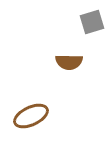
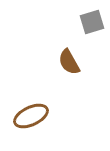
brown semicircle: rotated 60 degrees clockwise
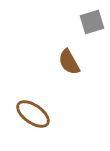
brown ellipse: moved 2 px right, 2 px up; rotated 60 degrees clockwise
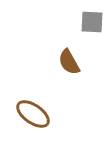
gray square: rotated 20 degrees clockwise
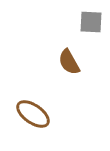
gray square: moved 1 px left
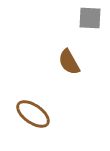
gray square: moved 1 px left, 4 px up
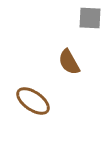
brown ellipse: moved 13 px up
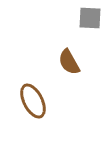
brown ellipse: rotated 28 degrees clockwise
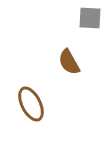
brown ellipse: moved 2 px left, 3 px down
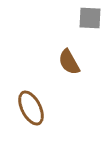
brown ellipse: moved 4 px down
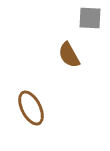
brown semicircle: moved 7 px up
